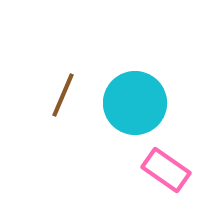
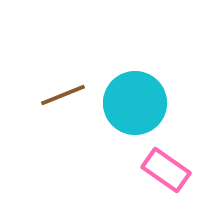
brown line: rotated 45 degrees clockwise
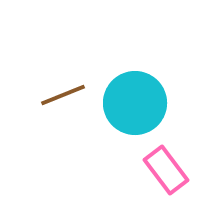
pink rectangle: rotated 18 degrees clockwise
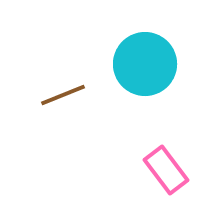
cyan circle: moved 10 px right, 39 px up
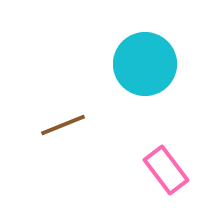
brown line: moved 30 px down
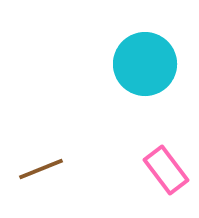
brown line: moved 22 px left, 44 px down
